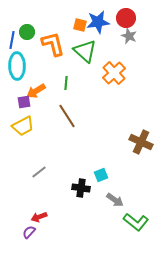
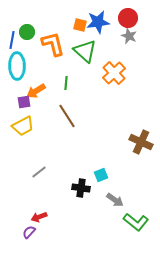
red circle: moved 2 px right
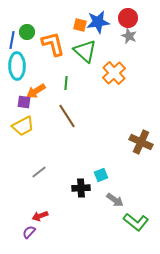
purple square: rotated 16 degrees clockwise
black cross: rotated 12 degrees counterclockwise
red arrow: moved 1 px right, 1 px up
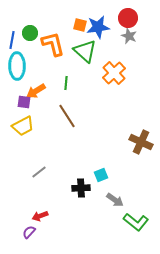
blue star: moved 5 px down
green circle: moved 3 px right, 1 px down
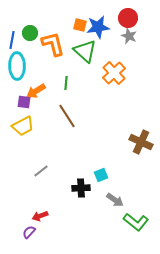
gray line: moved 2 px right, 1 px up
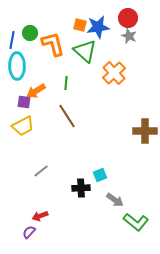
brown cross: moved 4 px right, 11 px up; rotated 25 degrees counterclockwise
cyan square: moved 1 px left
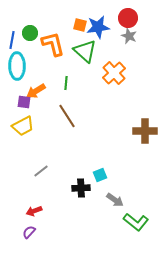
red arrow: moved 6 px left, 5 px up
